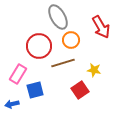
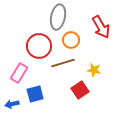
gray ellipse: rotated 40 degrees clockwise
pink rectangle: moved 1 px right, 1 px up
blue square: moved 4 px down
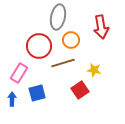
red arrow: rotated 20 degrees clockwise
blue square: moved 2 px right, 1 px up
blue arrow: moved 5 px up; rotated 104 degrees clockwise
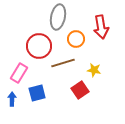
orange circle: moved 5 px right, 1 px up
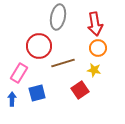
red arrow: moved 6 px left, 3 px up
orange circle: moved 22 px right, 9 px down
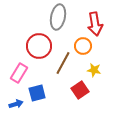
orange circle: moved 15 px left, 2 px up
brown line: rotated 45 degrees counterclockwise
blue arrow: moved 4 px right, 5 px down; rotated 72 degrees clockwise
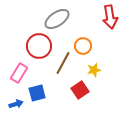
gray ellipse: moved 1 px left, 2 px down; rotated 45 degrees clockwise
red arrow: moved 15 px right, 7 px up
yellow star: rotated 24 degrees counterclockwise
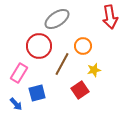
brown line: moved 1 px left, 1 px down
blue arrow: rotated 64 degrees clockwise
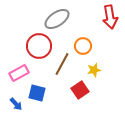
pink rectangle: rotated 30 degrees clockwise
blue square: rotated 30 degrees clockwise
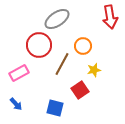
red circle: moved 1 px up
blue square: moved 18 px right, 15 px down
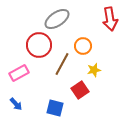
red arrow: moved 2 px down
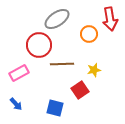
orange circle: moved 6 px right, 12 px up
brown line: rotated 60 degrees clockwise
